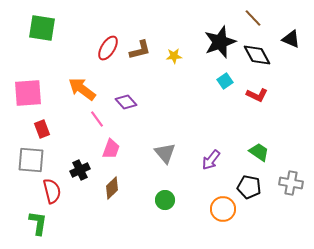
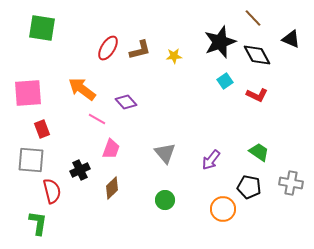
pink line: rotated 24 degrees counterclockwise
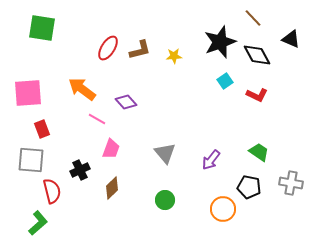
green L-shape: rotated 40 degrees clockwise
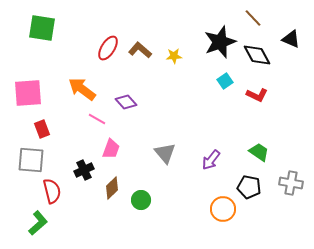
brown L-shape: rotated 125 degrees counterclockwise
black cross: moved 4 px right
green circle: moved 24 px left
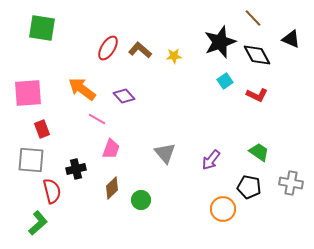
purple diamond: moved 2 px left, 6 px up
black cross: moved 8 px left, 1 px up; rotated 12 degrees clockwise
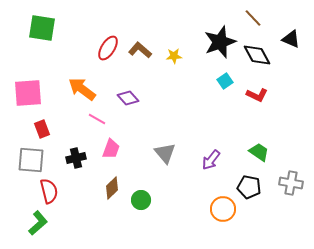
purple diamond: moved 4 px right, 2 px down
black cross: moved 11 px up
red semicircle: moved 3 px left
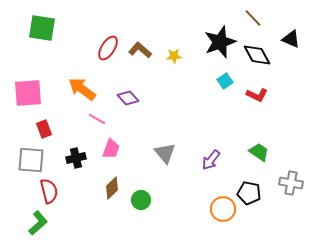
red rectangle: moved 2 px right
black pentagon: moved 6 px down
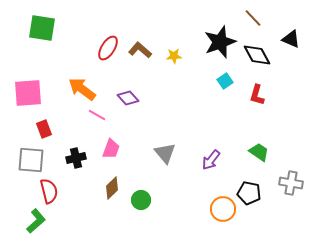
red L-shape: rotated 80 degrees clockwise
pink line: moved 4 px up
green L-shape: moved 2 px left, 2 px up
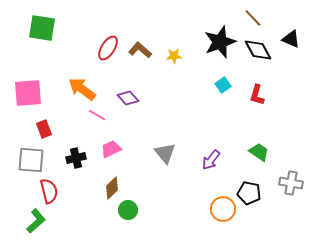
black diamond: moved 1 px right, 5 px up
cyan square: moved 2 px left, 4 px down
pink trapezoid: rotated 135 degrees counterclockwise
green circle: moved 13 px left, 10 px down
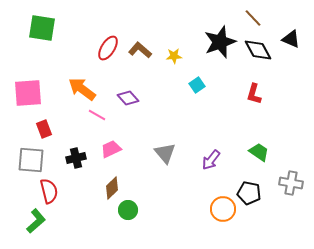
cyan square: moved 26 px left
red L-shape: moved 3 px left, 1 px up
